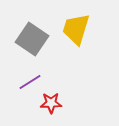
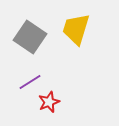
gray square: moved 2 px left, 2 px up
red star: moved 2 px left, 1 px up; rotated 20 degrees counterclockwise
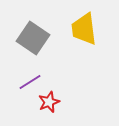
yellow trapezoid: moved 8 px right; rotated 24 degrees counterclockwise
gray square: moved 3 px right, 1 px down
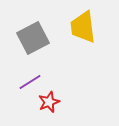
yellow trapezoid: moved 1 px left, 2 px up
gray square: rotated 28 degrees clockwise
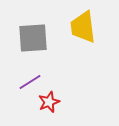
gray square: rotated 24 degrees clockwise
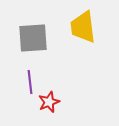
purple line: rotated 65 degrees counterclockwise
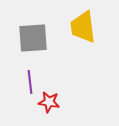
red star: rotated 30 degrees clockwise
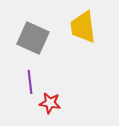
gray square: rotated 28 degrees clockwise
red star: moved 1 px right, 1 px down
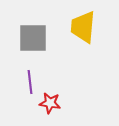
yellow trapezoid: rotated 12 degrees clockwise
gray square: rotated 24 degrees counterclockwise
